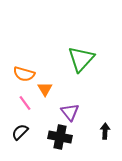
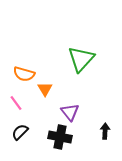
pink line: moved 9 px left
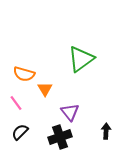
green triangle: rotated 12 degrees clockwise
black arrow: moved 1 px right
black cross: rotated 30 degrees counterclockwise
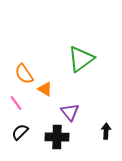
orange semicircle: rotated 40 degrees clockwise
orange triangle: rotated 28 degrees counterclockwise
black cross: moved 3 px left; rotated 20 degrees clockwise
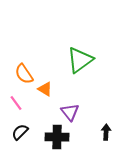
green triangle: moved 1 px left, 1 px down
black arrow: moved 1 px down
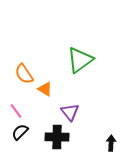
pink line: moved 8 px down
black arrow: moved 5 px right, 11 px down
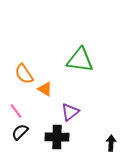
green triangle: rotated 44 degrees clockwise
purple triangle: rotated 30 degrees clockwise
